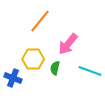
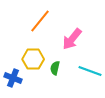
pink arrow: moved 4 px right, 5 px up
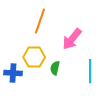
orange line: rotated 20 degrees counterclockwise
yellow hexagon: moved 1 px right, 2 px up
cyan line: rotated 70 degrees clockwise
blue cross: moved 5 px up; rotated 18 degrees counterclockwise
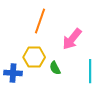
green semicircle: rotated 40 degrees counterclockwise
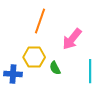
blue cross: moved 1 px down
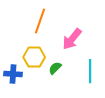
green semicircle: rotated 72 degrees clockwise
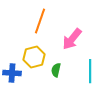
yellow hexagon: rotated 15 degrees counterclockwise
green semicircle: moved 1 px right, 2 px down; rotated 32 degrees counterclockwise
blue cross: moved 1 px left, 1 px up
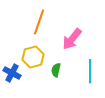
orange line: moved 1 px left, 1 px down
yellow hexagon: moved 1 px left
blue cross: rotated 24 degrees clockwise
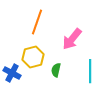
orange line: moved 2 px left
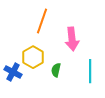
orange line: moved 5 px right, 1 px up
pink arrow: rotated 45 degrees counterclockwise
yellow hexagon: rotated 15 degrees counterclockwise
blue cross: moved 1 px right, 1 px up
